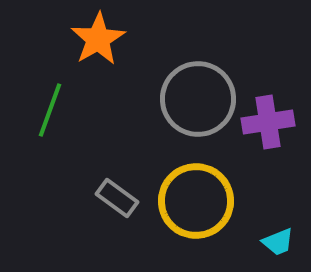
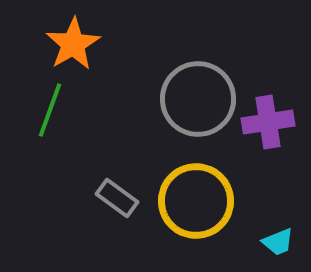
orange star: moved 25 px left, 5 px down
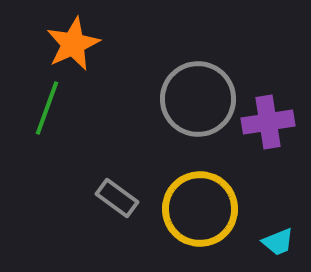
orange star: rotated 6 degrees clockwise
green line: moved 3 px left, 2 px up
yellow circle: moved 4 px right, 8 px down
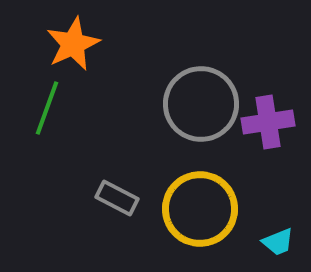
gray circle: moved 3 px right, 5 px down
gray rectangle: rotated 9 degrees counterclockwise
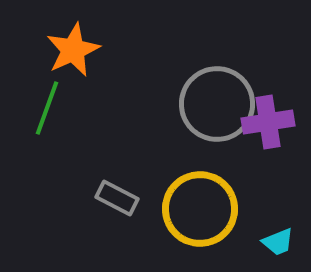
orange star: moved 6 px down
gray circle: moved 16 px right
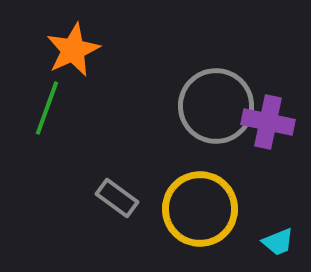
gray circle: moved 1 px left, 2 px down
purple cross: rotated 21 degrees clockwise
gray rectangle: rotated 9 degrees clockwise
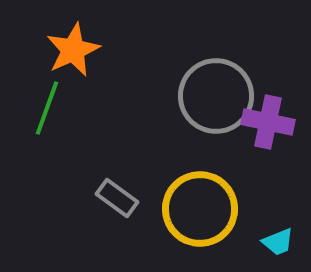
gray circle: moved 10 px up
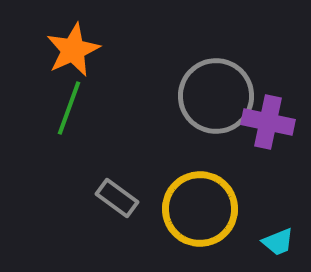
green line: moved 22 px right
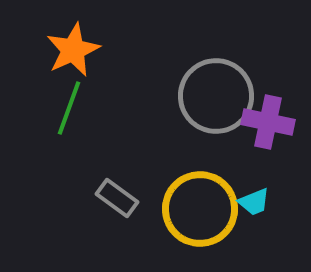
cyan trapezoid: moved 24 px left, 40 px up
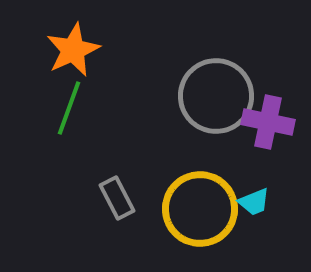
gray rectangle: rotated 27 degrees clockwise
